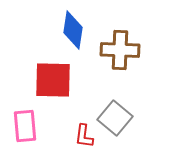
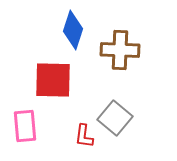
blue diamond: rotated 9 degrees clockwise
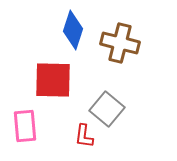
brown cross: moved 7 px up; rotated 12 degrees clockwise
gray square: moved 8 px left, 9 px up
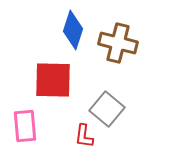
brown cross: moved 2 px left
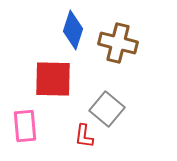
red square: moved 1 px up
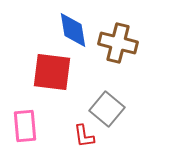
blue diamond: rotated 27 degrees counterclockwise
red square: moved 1 px left, 7 px up; rotated 6 degrees clockwise
red L-shape: rotated 15 degrees counterclockwise
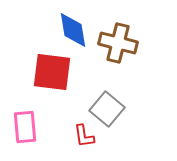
pink rectangle: moved 1 px down
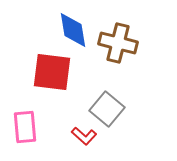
red L-shape: rotated 40 degrees counterclockwise
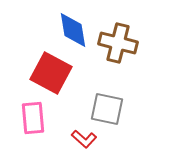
red square: moved 1 px left, 1 px down; rotated 21 degrees clockwise
gray square: rotated 28 degrees counterclockwise
pink rectangle: moved 8 px right, 9 px up
red L-shape: moved 3 px down
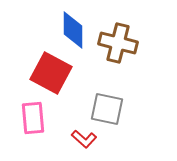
blue diamond: rotated 9 degrees clockwise
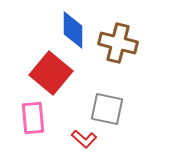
red square: rotated 12 degrees clockwise
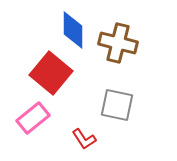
gray square: moved 10 px right, 4 px up
pink rectangle: rotated 56 degrees clockwise
red L-shape: rotated 15 degrees clockwise
